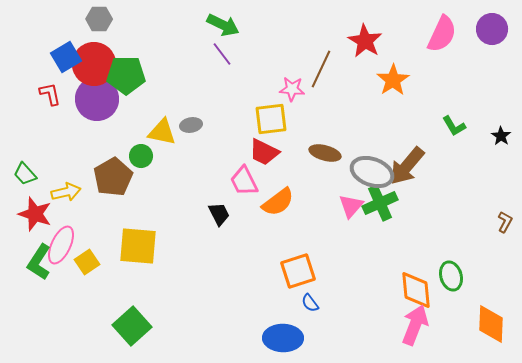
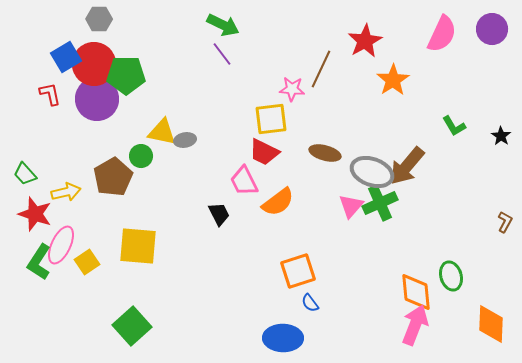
red star at (365, 41): rotated 12 degrees clockwise
gray ellipse at (191, 125): moved 6 px left, 15 px down
orange diamond at (416, 290): moved 2 px down
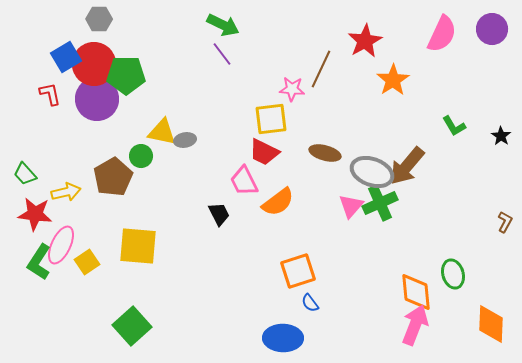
red star at (35, 214): rotated 12 degrees counterclockwise
green ellipse at (451, 276): moved 2 px right, 2 px up
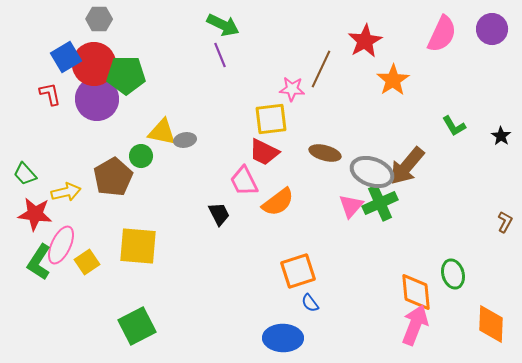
purple line at (222, 54): moved 2 px left, 1 px down; rotated 15 degrees clockwise
green square at (132, 326): moved 5 px right; rotated 15 degrees clockwise
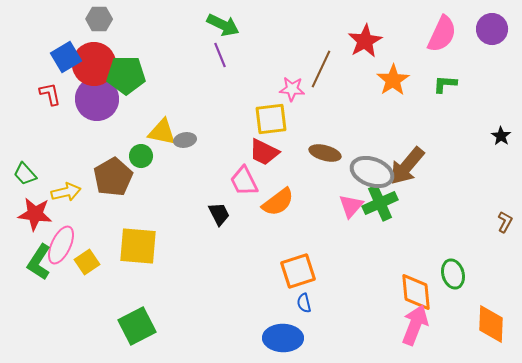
green L-shape at (454, 126): moved 9 px left, 42 px up; rotated 125 degrees clockwise
blue semicircle at (310, 303): moved 6 px left; rotated 24 degrees clockwise
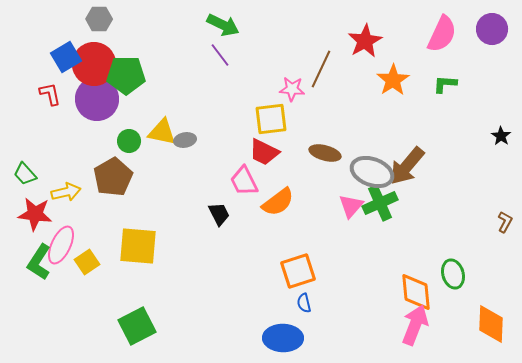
purple line at (220, 55): rotated 15 degrees counterclockwise
green circle at (141, 156): moved 12 px left, 15 px up
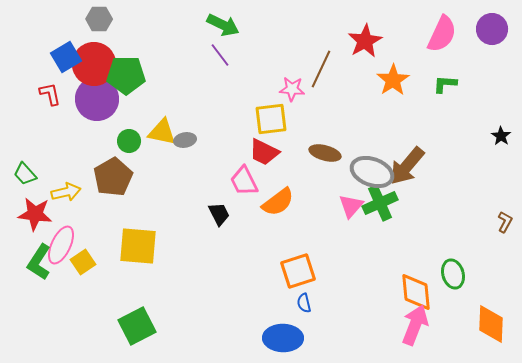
yellow square at (87, 262): moved 4 px left
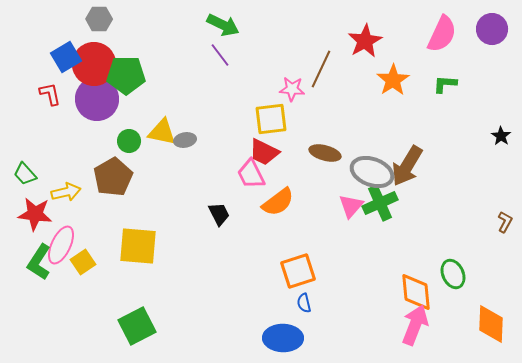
brown arrow at (407, 166): rotated 9 degrees counterclockwise
pink trapezoid at (244, 181): moved 7 px right, 7 px up
green ellipse at (453, 274): rotated 8 degrees counterclockwise
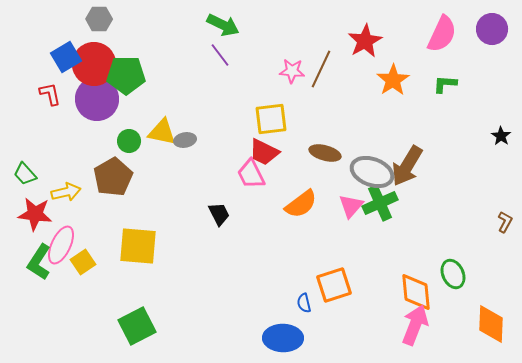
pink star at (292, 89): moved 18 px up
orange semicircle at (278, 202): moved 23 px right, 2 px down
orange square at (298, 271): moved 36 px right, 14 px down
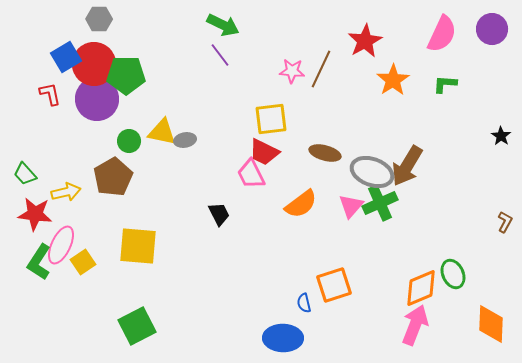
orange diamond at (416, 292): moved 5 px right, 4 px up; rotated 72 degrees clockwise
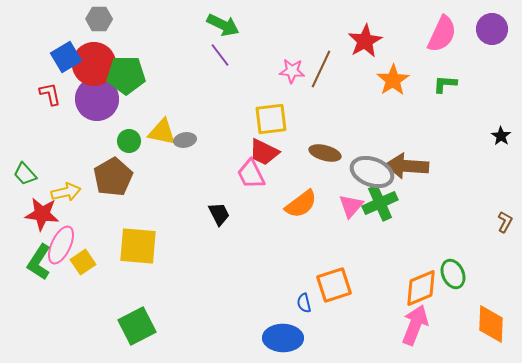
brown arrow at (407, 166): rotated 63 degrees clockwise
red star at (35, 214): moved 7 px right
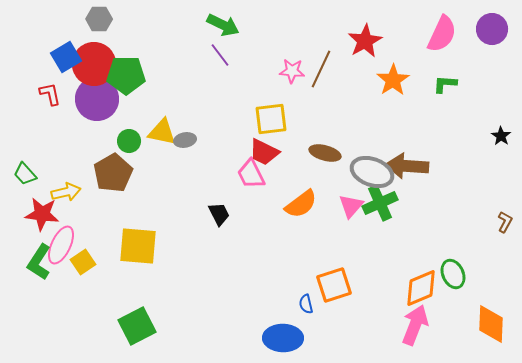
brown pentagon at (113, 177): moved 4 px up
blue semicircle at (304, 303): moved 2 px right, 1 px down
